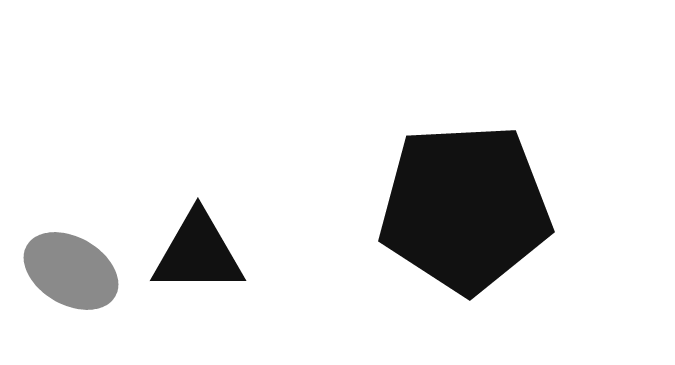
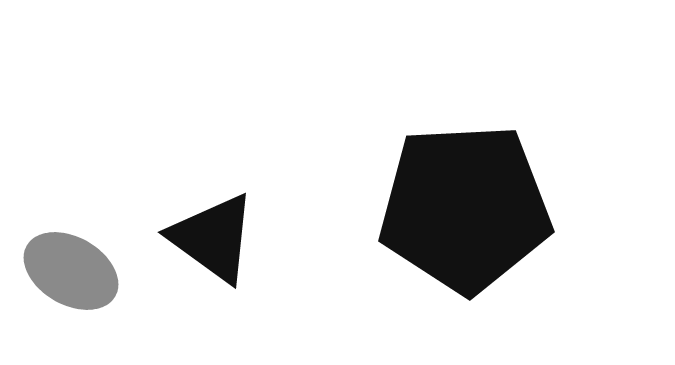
black triangle: moved 15 px right, 15 px up; rotated 36 degrees clockwise
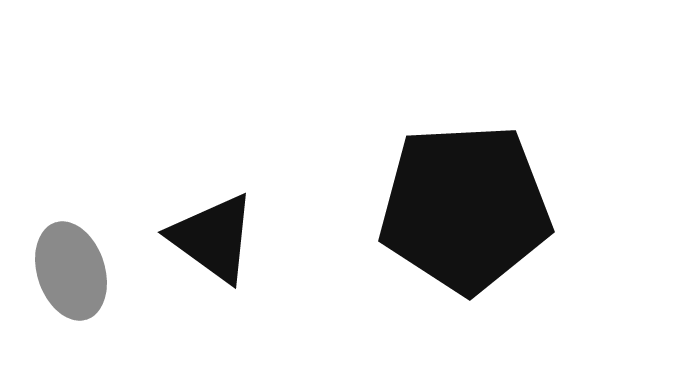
gray ellipse: rotated 42 degrees clockwise
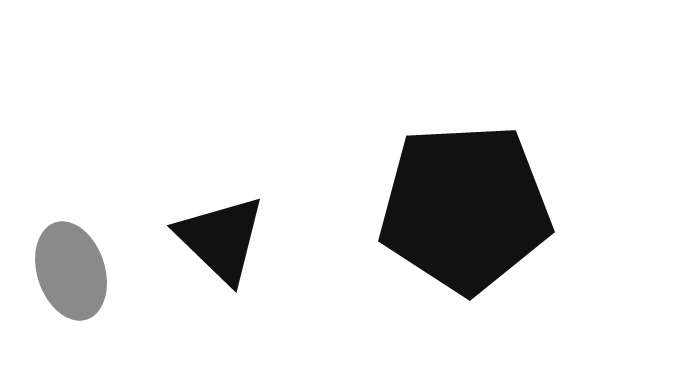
black triangle: moved 8 px right, 1 px down; rotated 8 degrees clockwise
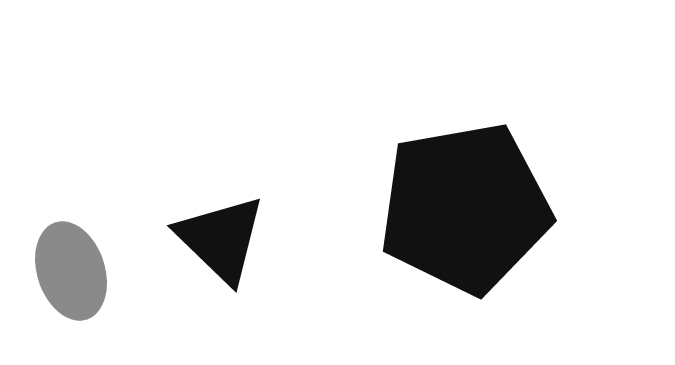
black pentagon: rotated 7 degrees counterclockwise
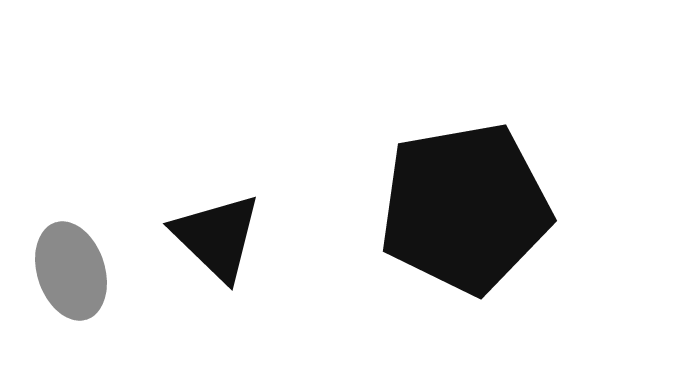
black triangle: moved 4 px left, 2 px up
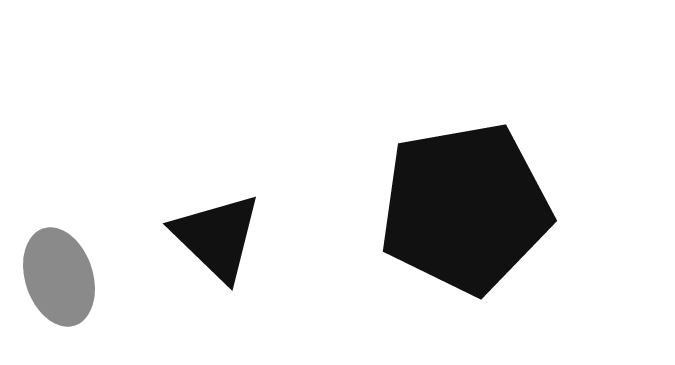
gray ellipse: moved 12 px left, 6 px down
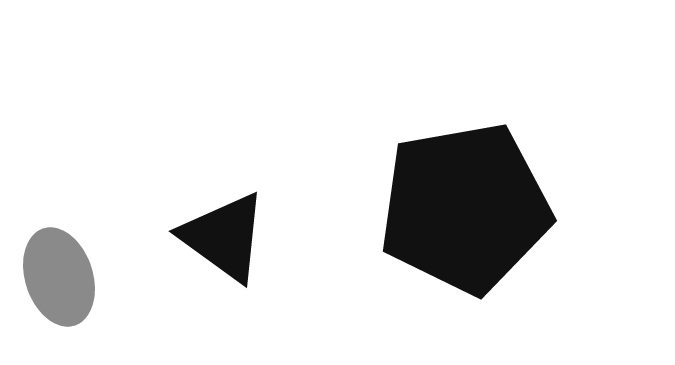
black triangle: moved 7 px right; rotated 8 degrees counterclockwise
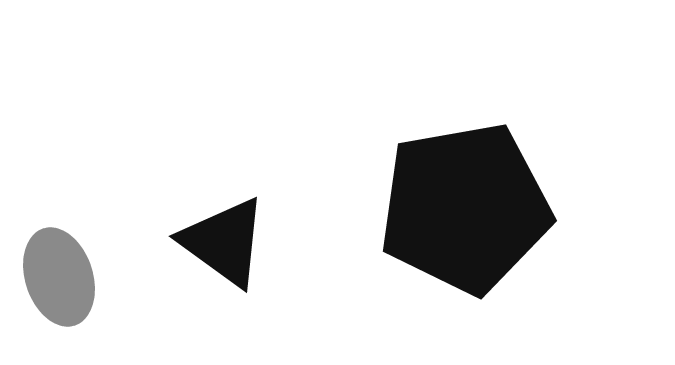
black triangle: moved 5 px down
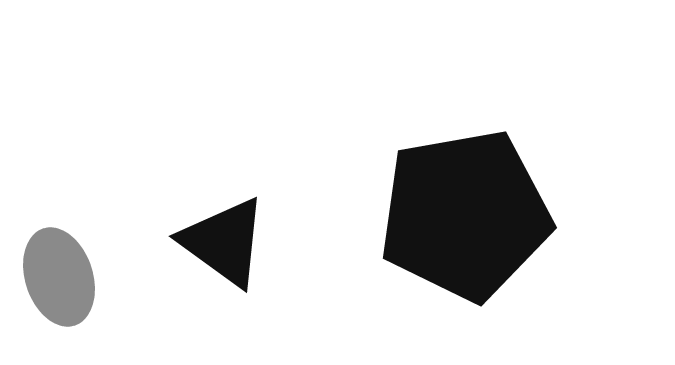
black pentagon: moved 7 px down
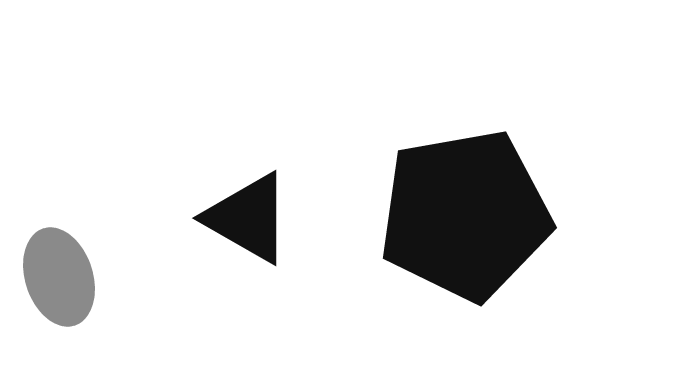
black triangle: moved 24 px right, 24 px up; rotated 6 degrees counterclockwise
